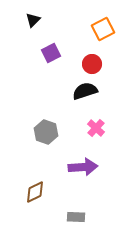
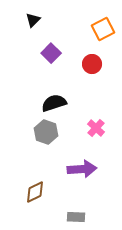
purple square: rotated 18 degrees counterclockwise
black semicircle: moved 31 px left, 12 px down
purple arrow: moved 1 px left, 2 px down
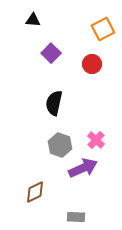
black triangle: rotated 49 degrees clockwise
black semicircle: rotated 60 degrees counterclockwise
pink cross: moved 12 px down
gray hexagon: moved 14 px right, 13 px down
purple arrow: moved 1 px right, 1 px up; rotated 20 degrees counterclockwise
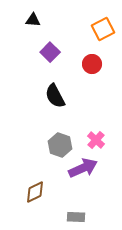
purple square: moved 1 px left, 1 px up
black semicircle: moved 1 px right, 7 px up; rotated 40 degrees counterclockwise
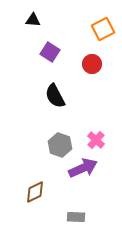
purple square: rotated 12 degrees counterclockwise
